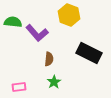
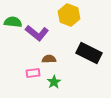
purple L-shape: rotated 10 degrees counterclockwise
brown semicircle: rotated 96 degrees counterclockwise
pink rectangle: moved 14 px right, 14 px up
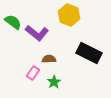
green semicircle: rotated 30 degrees clockwise
pink rectangle: rotated 48 degrees counterclockwise
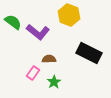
purple L-shape: moved 1 px right, 1 px up
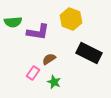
yellow hexagon: moved 2 px right, 4 px down
green semicircle: rotated 138 degrees clockwise
purple L-shape: rotated 30 degrees counterclockwise
brown semicircle: rotated 32 degrees counterclockwise
green star: rotated 16 degrees counterclockwise
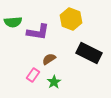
pink rectangle: moved 2 px down
green star: rotated 16 degrees clockwise
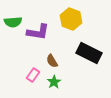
brown semicircle: moved 3 px right, 2 px down; rotated 88 degrees counterclockwise
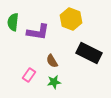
green semicircle: rotated 102 degrees clockwise
pink rectangle: moved 4 px left
green star: rotated 24 degrees clockwise
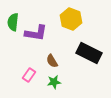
purple L-shape: moved 2 px left, 1 px down
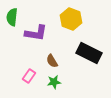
green semicircle: moved 1 px left, 5 px up
pink rectangle: moved 1 px down
